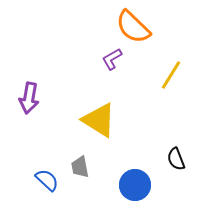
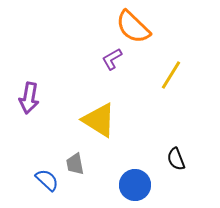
gray trapezoid: moved 5 px left, 3 px up
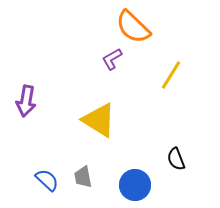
purple arrow: moved 3 px left, 3 px down
gray trapezoid: moved 8 px right, 13 px down
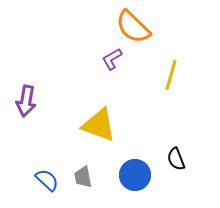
yellow line: rotated 16 degrees counterclockwise
yellow triangle: moved 5 px down; rotated 12 degrees counterclockwise
blue circle: moved 10 px up
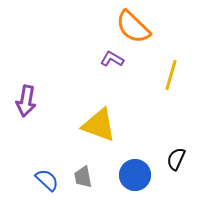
purple L-shape: rotated 60 degrees clockwise
black semicircle: rotated 45 degrees clockwise
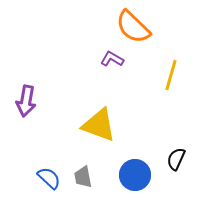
blue semicircle: moved 2 px right, 2 px up
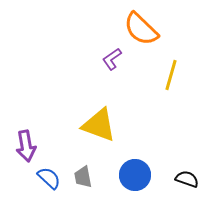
orange semicircle: moved 8 px right, 2 px down
purple L-shape: rotated 65 degrees counterclockwise
purple arrow: moved 45 px down; rotated 20 degrees counterclockwise
black semicircle: moved 11 px right, 20 px down; rotated 85 degrees clockwise
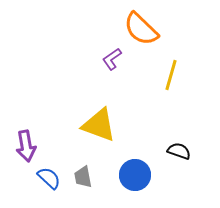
black semicircle: moved 8 px left, 28 px up
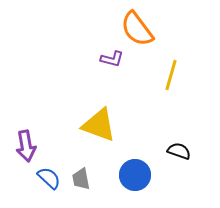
orange semicircle: moved 4 px left; rotated 9 degrees clockwise
purple L-shape: rotated 130 degrees counterclockwise
gray trapezoid: moved 2 px left, 2 px down
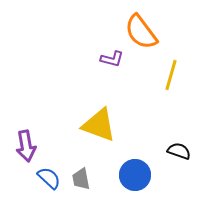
orange semicircle: moved 4 px right, 3 px down
